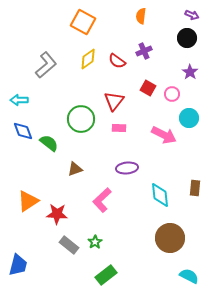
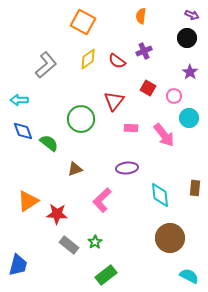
pink circle: moved 2 px right, 2 px down
pink rectangle: moved 12 px right
pink arrow: rotated 25 degrees clockwise
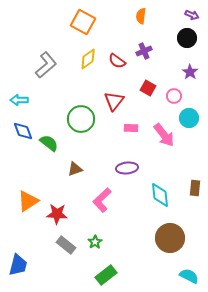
gray rectangle: moved 3 px left
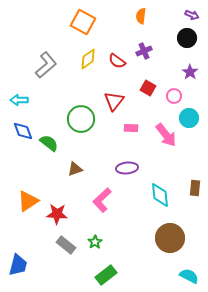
pink arrow: moved 2 px right
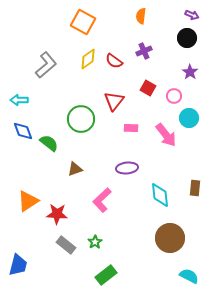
red semicircle: moved 3 px left
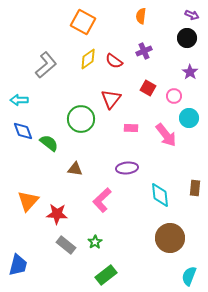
red triangle: moved 3 px left, 2 px up
brown triangle: rotated 28 degrees clockwise
orange triangle: rotated 15 degrees counterclockwise
cyan semicircle: rotated 96 degrees counterclockwise
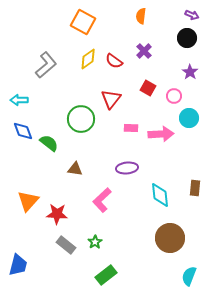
purple cross: rotated 21 degrees counterclockwise
pink arrow: moved 5 px left, 1 px up; rotated 55 degrees counterclockwise
